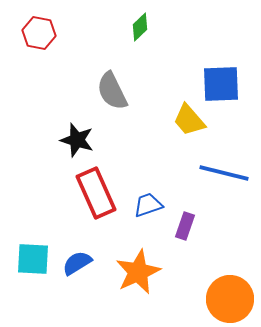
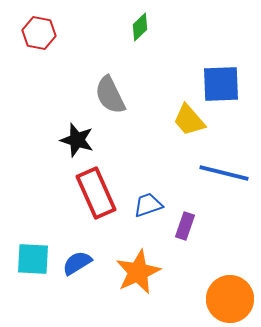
gray semicircle: moved 2 px left, 4 px down
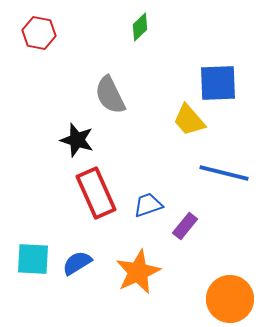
blue square: moved 3 px left, 1 px up
purple rectangle: rotated 20 degrees clockwise
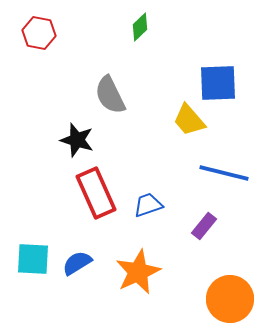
purple rectangle: moved 19 px right
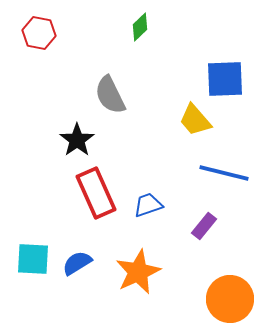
blue square: moved 7 px right, 4 px up
yellow trapezoid: moved 6 px right
black star: rotated 20 degrees clockwise
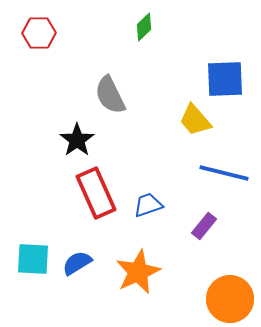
green diamond: moved 4 px right
red hexagon: rotated 12 degrees counterclockwise
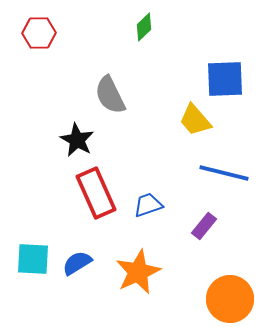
black star: rotated 8 degrees counterclockwise
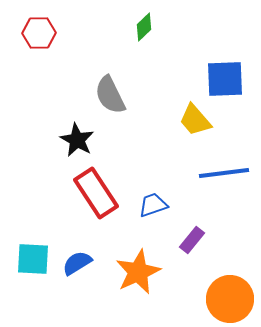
blue line: rotated 21 degrees counterclockwise
red rectangle: rotated 9 degrees counterclockwise
blue trapezoid: moved 5 px right
purple rectangle: moved 12 px left, 14 px down
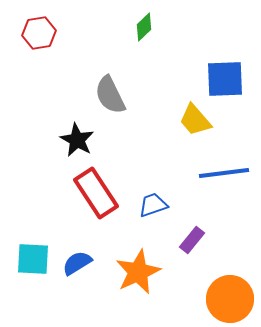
red hexagon: rotated 8 degrees counterclockwise
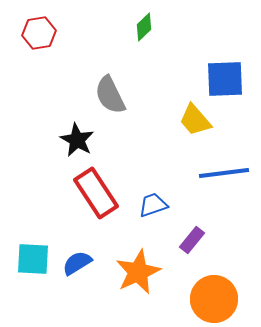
orange circle: moved 16 px left
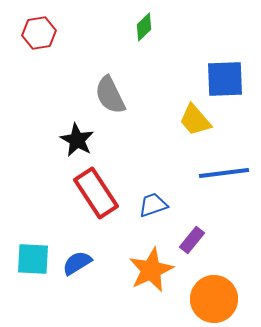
orange star: moved 13 px right, 2 px up
